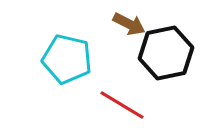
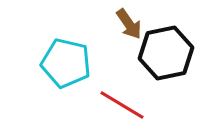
brown arrow: rotated 28 degrees clockwise
cyan pentagon: moved 1 px left, 4 px down
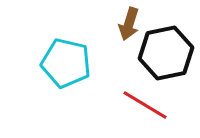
brown arrow: rotated 52 degrees clockwise
red line: moved 23 px right
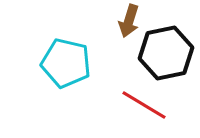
brown arrow: moved 3 px up
red line: moved 1 px left
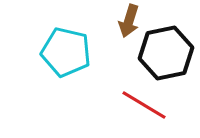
cyan pentagon: moved 11 px up
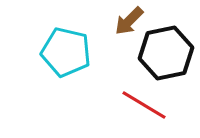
brown arrow: rotated 28 degrees clockwise
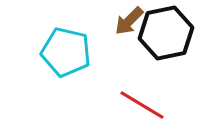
black hexagon: moved 20 px up
red line: moved 2 px left
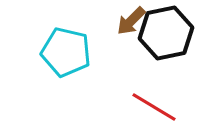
brown arrow: moved 2 px right
red line: moved 12 px right, 2 px down
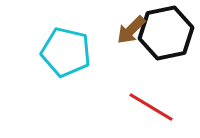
brown arrow: moved 9 px down
red line: moved 3 px left
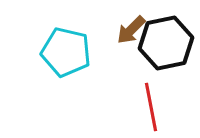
black hexagon: moved 10 px down
red line: rotated 48 degrees clockwise
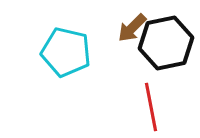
brown arrow: moved 1 px right, 2 px up
